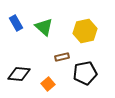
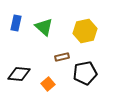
blue rectangle: rotated 42 degrees clockwise
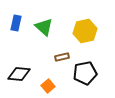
orange square: moved 2 px down
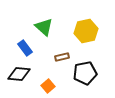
blue rectangle: moved 9 px right, 25 px down; rotated 49 degrees counterclockwise
yellow hexagon: moved 1 px right
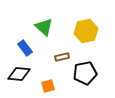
orange square: rotated 24 degrees clockwise
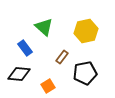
brown rectangle: rotated 40 degrees counterclockwise
orange square: rotated 16 degrees counterclockwise
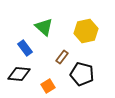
black pentagon: moved 3 px left, 1 px down; rotated 25 degrees clockwise
